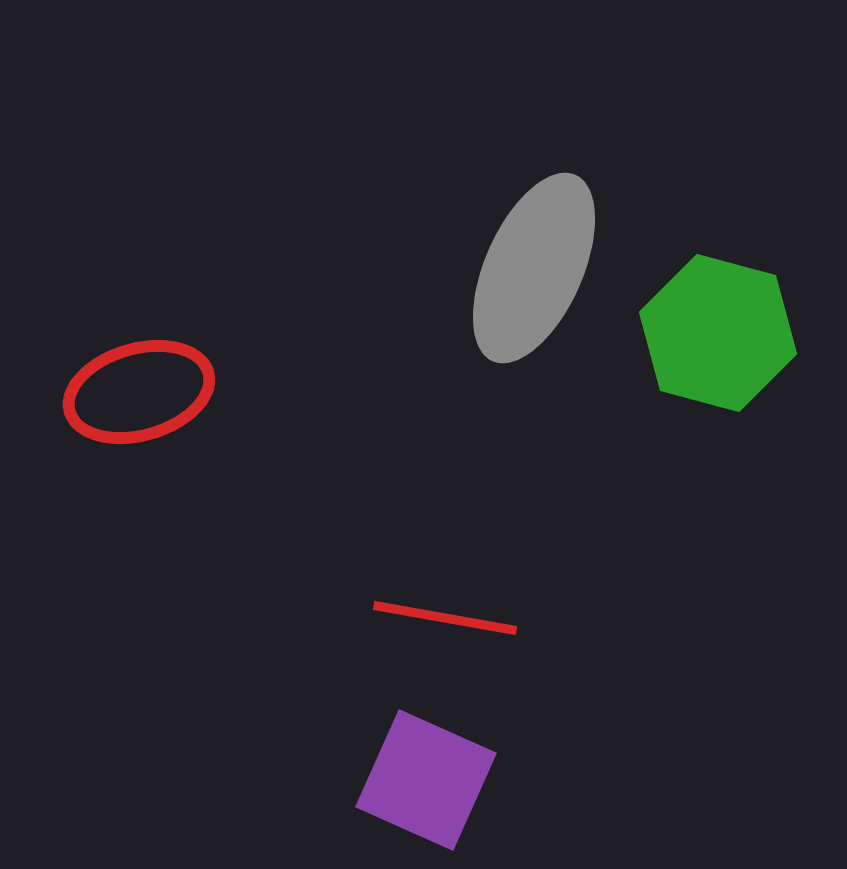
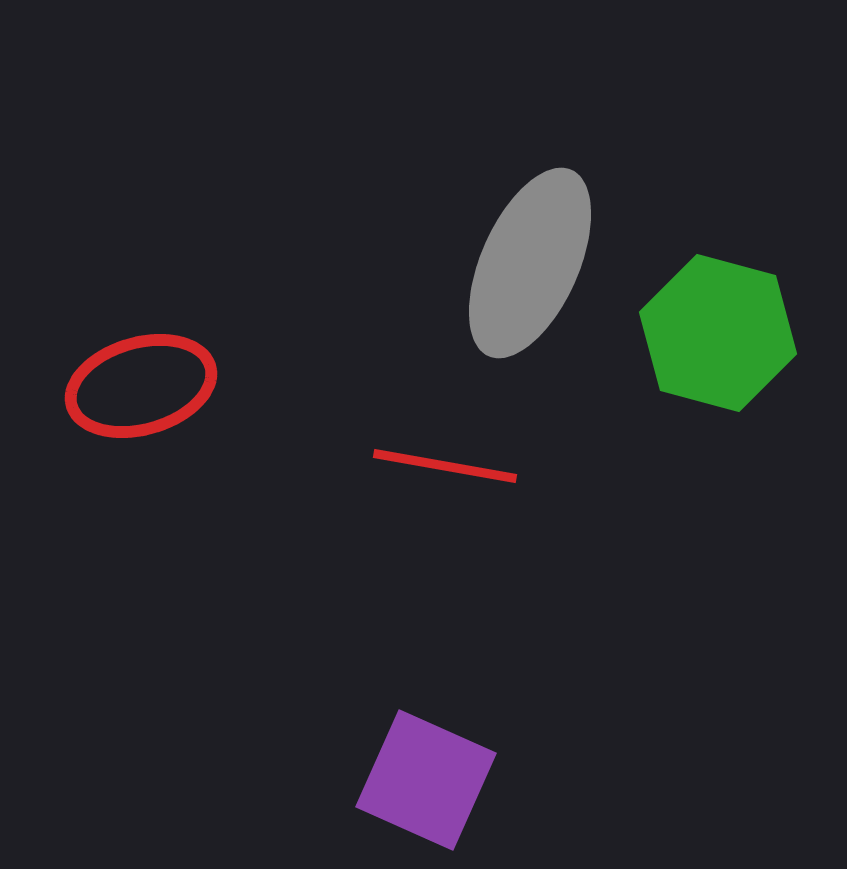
gray ellipse: moved 4 px left, 5 px up
red ellipse: moved 2 px right, 6 px up
red line: moved 152 px up
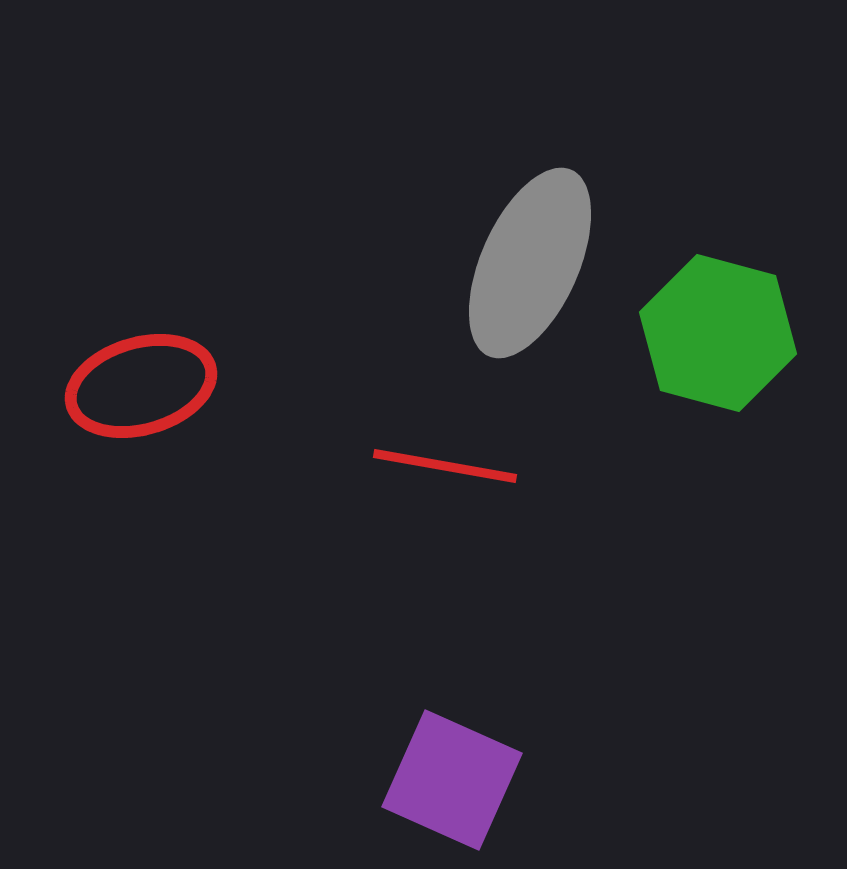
purple square: moved 26 px right
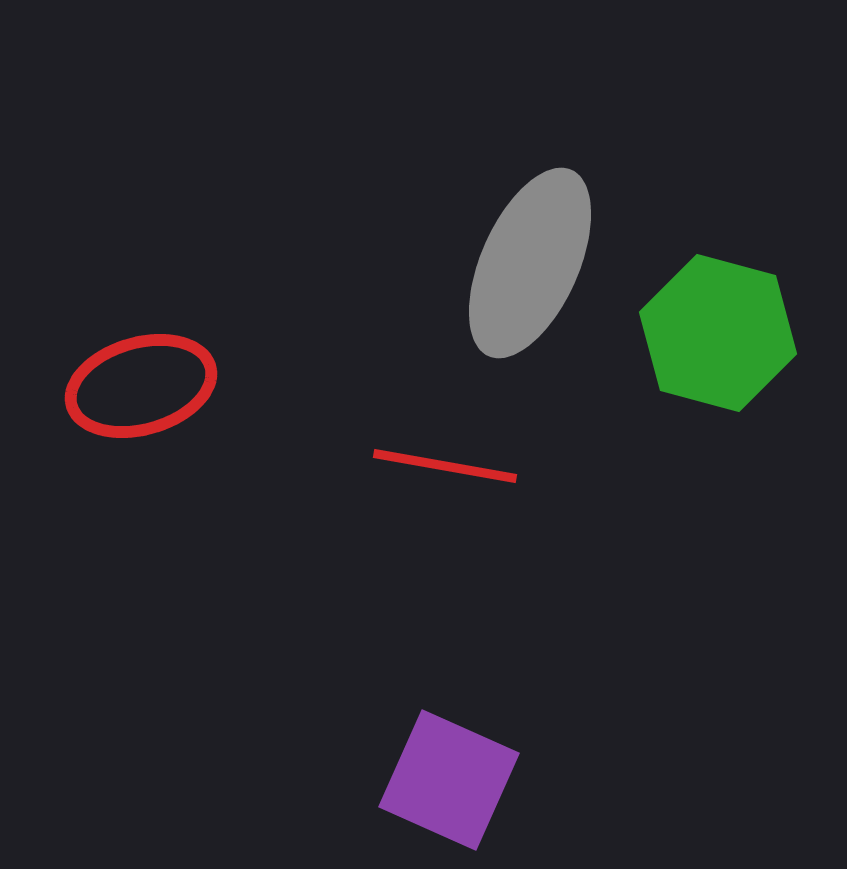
purple square: moved 3 px left
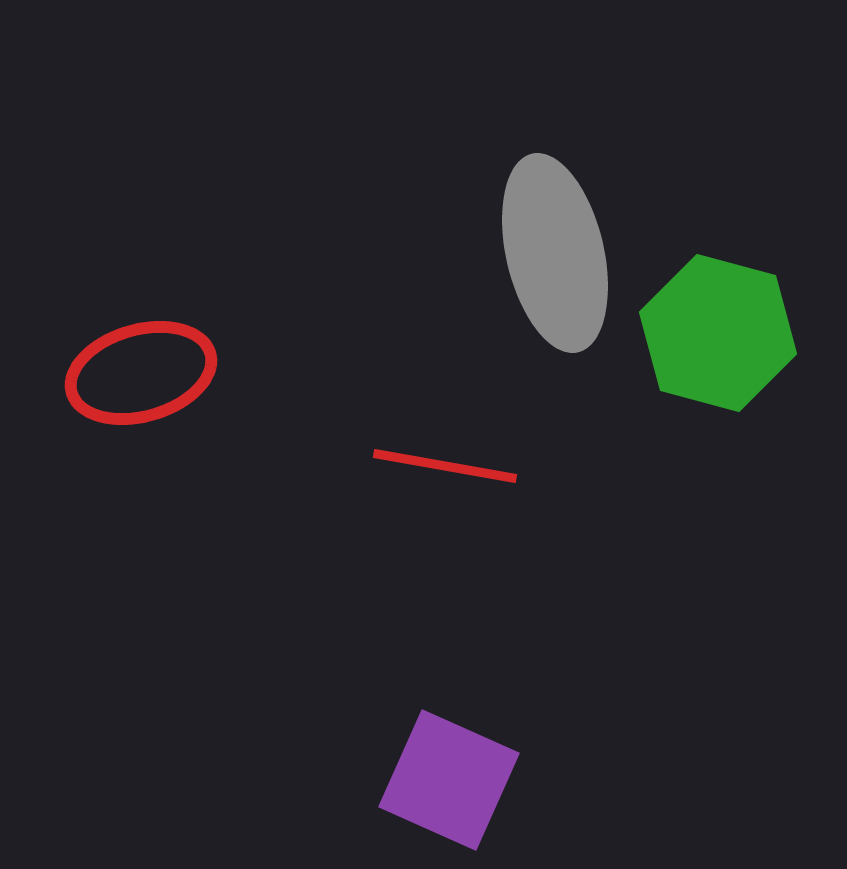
gray ellipse: moved 25 px right, 10 px up; rotated 37 degrees counterclockwise
red ellipse: moved 13 px up
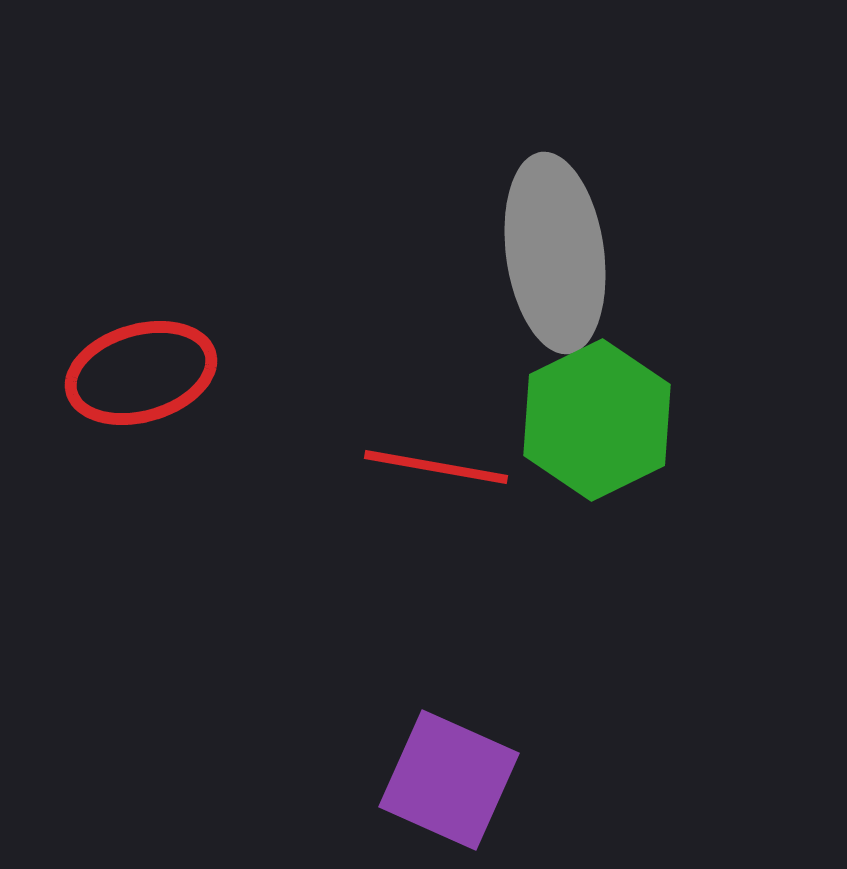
gray ellipse: rotated 5 degrees clockwise
green hexagon: moved 121 px left, 87 px down; rotated 19 degrees clockwise
red line: moved 9 px left, 1 px down
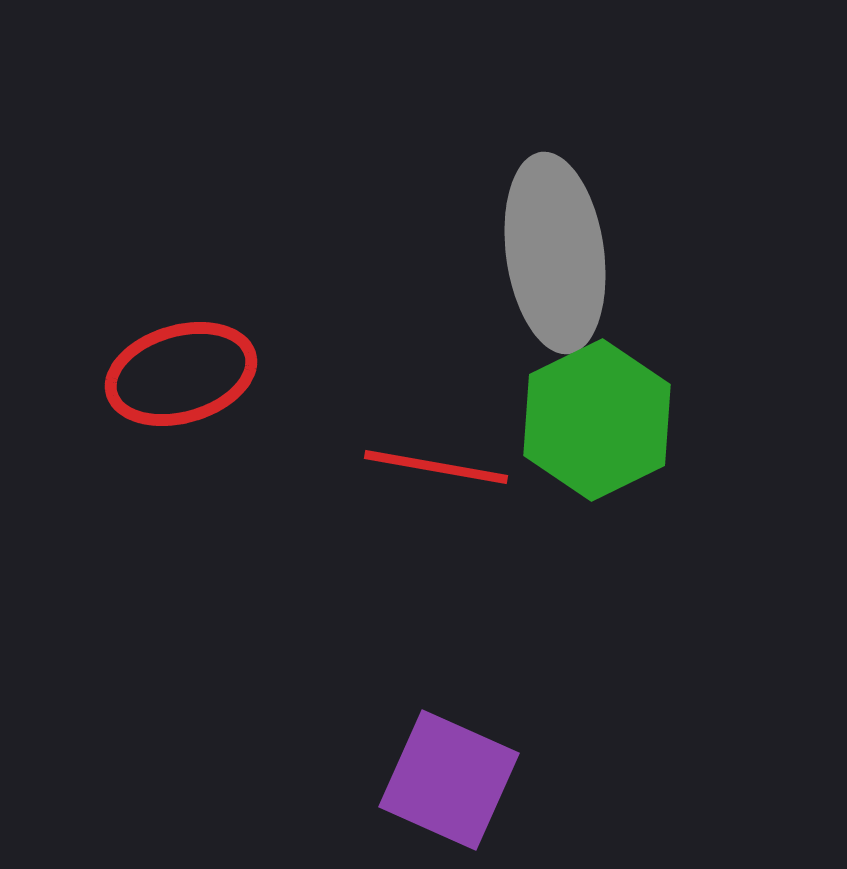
red ellipse: moved 40 px right, 1 px down
